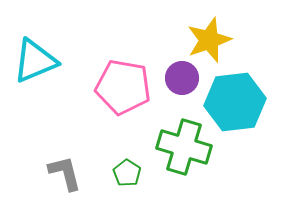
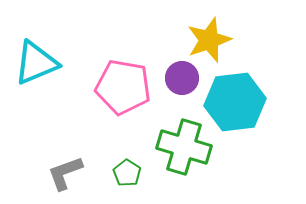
cyan triangle: moved 1 px right, 2 px down
gray L-shape: rotated 96 degrees counterclockwise
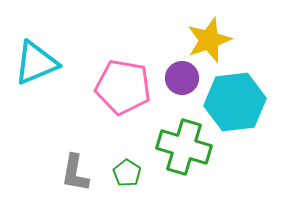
gray L-shape: moved 10 px right; rotated 60 degrees counterclockwise
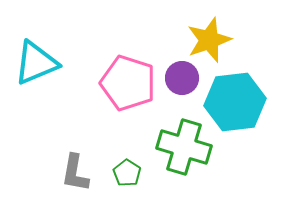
pink pentagon: moved 5 px right, 4 px up; rotated 8 degrees clockwise
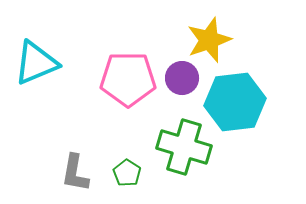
pink pentagon: moved 4 px up; rotated 18 degrees counterclockwise
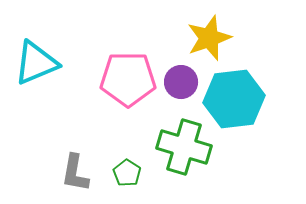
yellow star: moved 2 px up
purple circle: moved 1 px left, 4 px down
cyan hexagon: moved 1 px left, 3 px up
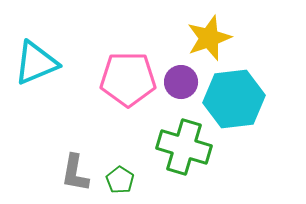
green pentagon: moved 7 px left, 7 px down
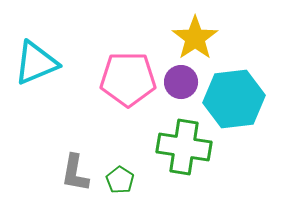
yellow star: moved 14 px left; rotated 15 degrees counterclockwise
green cross: rotated 8 degrees counterclockwise
